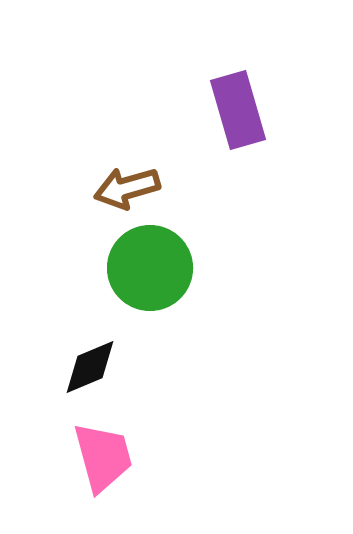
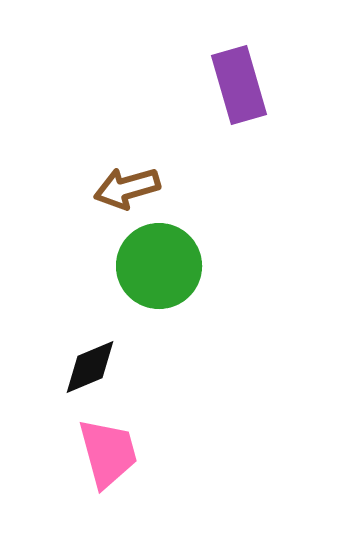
purple rectangle: moved 1 px right, 25 px up
green circle: moved 9 px right, 2 px up
pink trapezoid: moved 5 px right, 4 px up
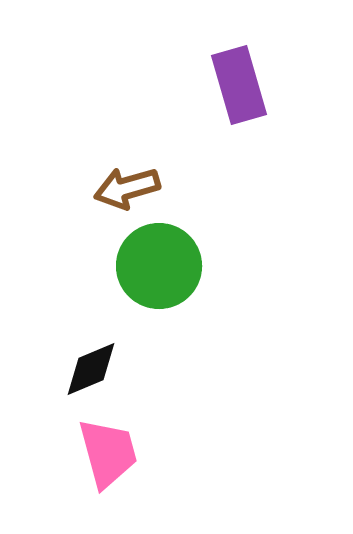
black diamond: moved 1 px right, 2 px down
